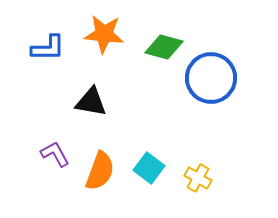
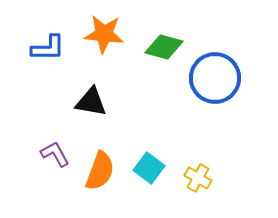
blue circle: moved 4 px right
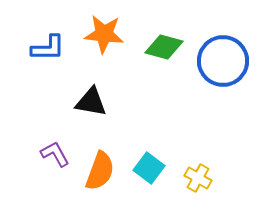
blue circle: moved 8 px right, 17 px up
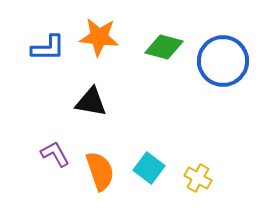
orange star: moved 5 px left, 3 px down
orange semicircle: rotated 39 degrees counterclockwise
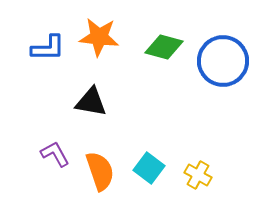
yellow cross: moved 3 px up
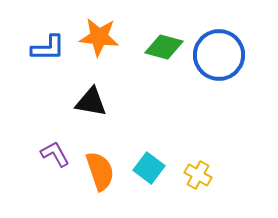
blue circle: moved 4 px left, 6 px up
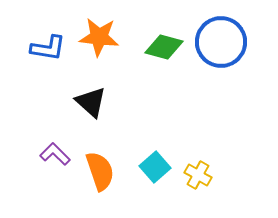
blue L-shape: rotated 9 degrees clockwise
blue circle: moved 2 px right, 13 px up
black triangle: rotated 32 degrees clockwise
purple L-shape: rotated 16 degrees counterclockwise
cyan square: moved 6 px right, 1 px up; rotated 12 degrees clockwise
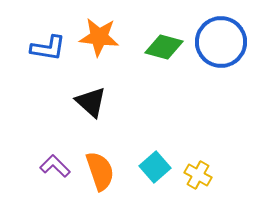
purple L-shape: moved 12 px down
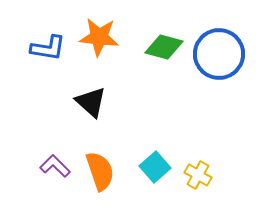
blue circle: moved 2 px left, 12 px down
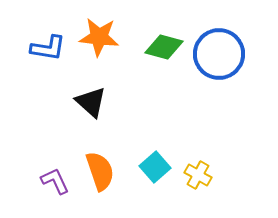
purple L-shape: moved 15 px down; rotated 20 degrees clockwise
